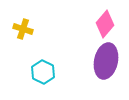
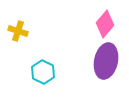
yellow cross: moved 5 px left, 2 px down
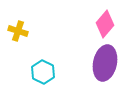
purple ellipse: moved 1 px left, 2 px down
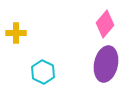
yellow cross: moved 2 px left, 2 px down; rotated 18 degrees counterclockwise
purple ellipse: moved 1 px right, 1 px down
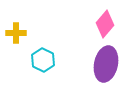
cyan hexagon: moved 12 px up
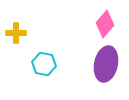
cyan hexagon: moved 1 px right, 4 px down; rotated 15 degrees counterclockwise
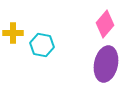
yellow cross: moved 3 px left
cyan hexagon: moved 2 px left, 19 px up
